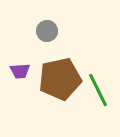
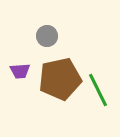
gray circle: moved 5 px down
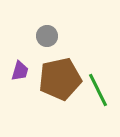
purple trapezoid: rotated 70 degrees counterclockwise
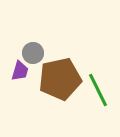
gray circle: moved 14 px left, 17 px down
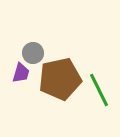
purple trapezoid: moved 1 px right, 2 px down
green line: moved 1 px right
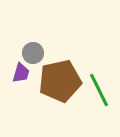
brown pentagon: moved 2 px down
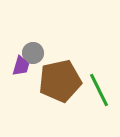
purple trapezoid: moved 7 px up
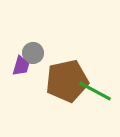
brown pentagon: moved 7 px right
green line: moved 4 px left, 1 px down; rotated 36 degrees counterclockwise
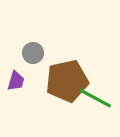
purple trapezoid: moved 5 px left, 15 px down
green line: moved 7 px down
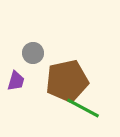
green line: moved 12 px left, 10 px down
